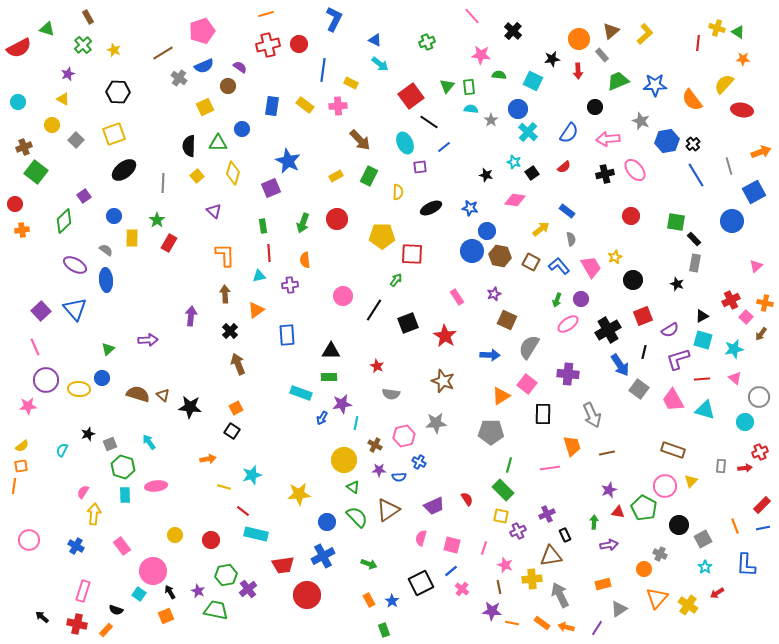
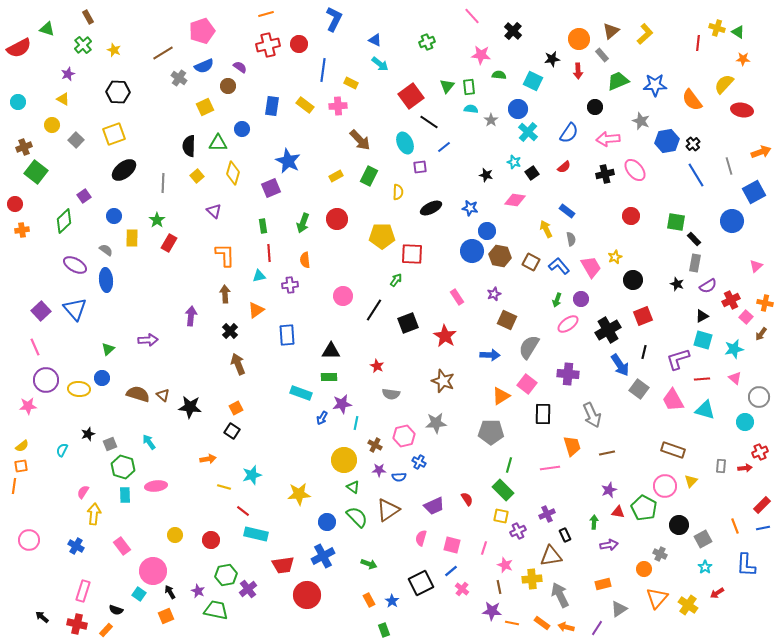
yellow arrow at (541, 229): moved 5 px right; rotated 78 degrees counterclockwise
purple semicircle at (670, 330): moved 38 px right, 44 px up
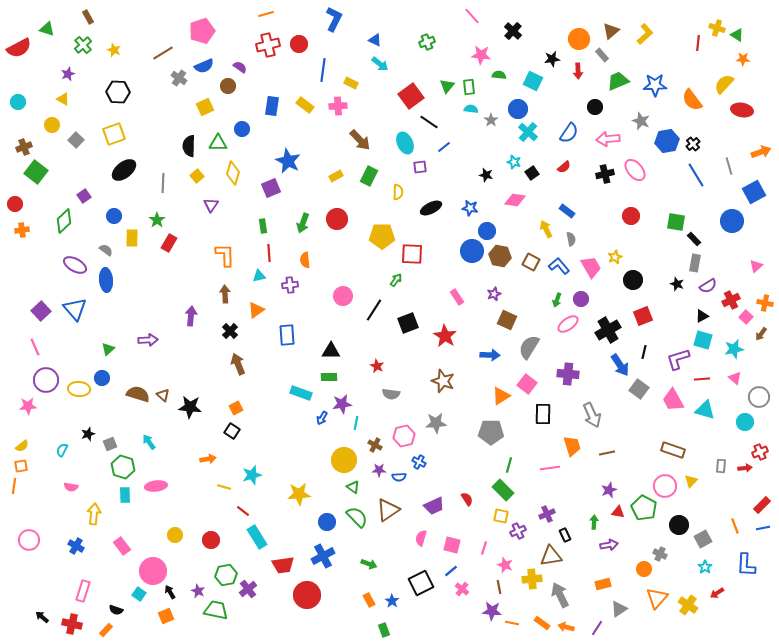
green triangle at (738, 32): moved 1 px left, 3 px down
purple triangle at (214, 211): moved 3 px left, 6 px up; rotated 21 degrees clockwise
pink semicircle at (83, 492): moved 12 px left, 5 px up; rotated 112 degrees counterclockwise
cyan rectangle at (256, 534): moved 1 px right, 3 px down; rotated 45 degrees clockwise
red cross at (77, 624): moved 5 px left
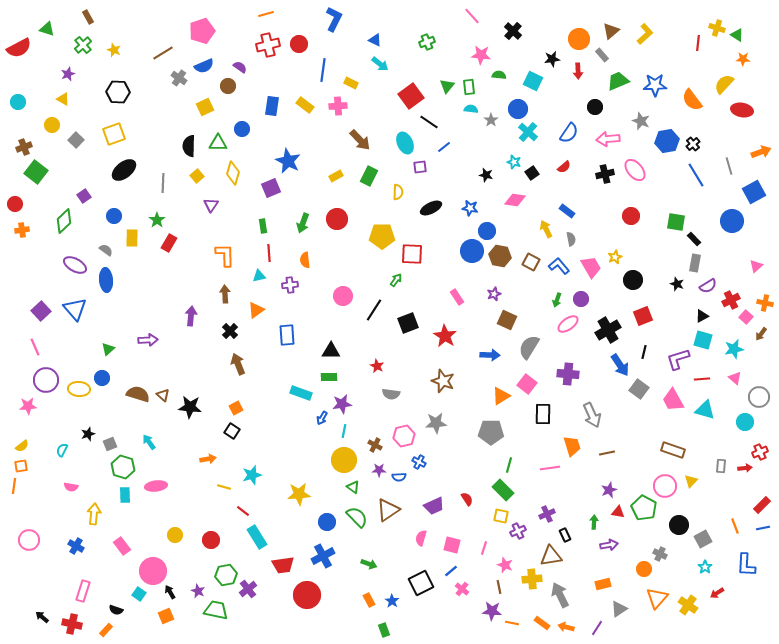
cyan line at (356, 423): moved 12 px left, 8 px down
